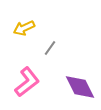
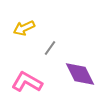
pink L-shape: rotated 112 degrees counterclockwise
purple diamond: moved 13 px up
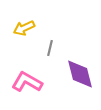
gray line: rotated 21 degrees counterclockwise
purple diamond: rotated 12 degrees clockwise
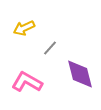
gray line: rotated 28 degrees clockwise
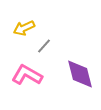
gray line: moved 6 px left, 2 px up
pink L-shape: moved 7 px up
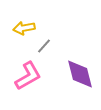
yellow arrow: rotated 15 degrees clockwise
pink L-shape: moved 1 px right, 1 px down; rotated 120 degrees clockwise
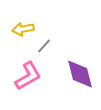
yellow arrow: moved 1 px left, 1 px down
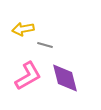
gray line: moved 1 px right, 1 px up; rotated 63 degrees clockwise
purple diamond: moved 15 px left, 4 px down
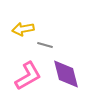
purple diamond: moved 1 px right, 4 px up
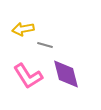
pink L-shape: rotated 88 degrees clockwise
